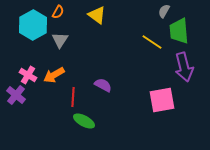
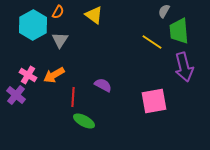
yellow triangle: moved 3 px left
pink square: moved 8 px left, 1 px down
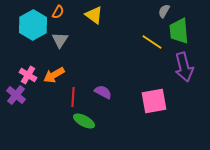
purple semicircle: moved 7 px down
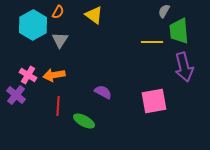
yellow line: rotated 35 degrees counterclockwise
orange arrow: rotated 20 degrees clockwise
red line: moved 15 px left, 9 px down
